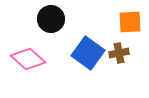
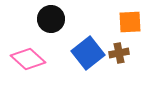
blue square: rotated 16 degrees clockwise
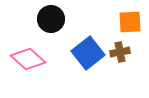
brown cross: moved 1 px right, 1 px up
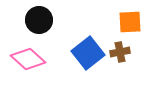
black circle: moved 12 px left, 1 px down
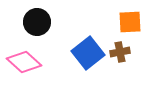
black circle: moved 2 px left, 2 px down
pink diamond: moved 4 px left, 3 px down
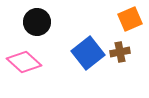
orange square: moved 3 px up; rotated 20 degrees counterclockwise
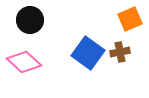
black circle: moved 7 px left, 2 px up
blue square: rotated 16 degrees counterclockwise
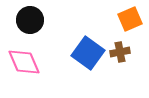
pink diamond: rotated 24 degrees clockwise
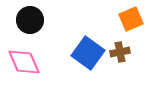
orange square: moved 1 px right
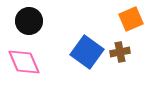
black circle: moved 1 px left, 1 px down
blue square: moved 1 px left, 1 px up
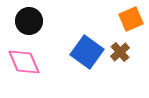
brown cross: rotated 30 degrees counterclockwise
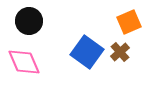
orange square: moved 2 px left, 3 px down
